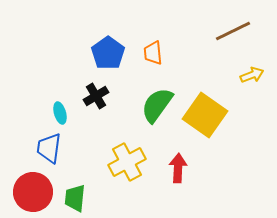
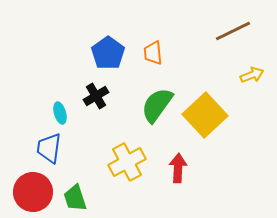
yellow square: rotated 12 degrees clockwise
green trapezoid: rotated 24 degrees counterclockwise
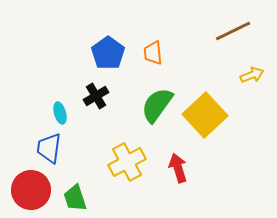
red arrow: rotated 20 degrees counterclockwise
red circle: moved 2 px left, 2 px up
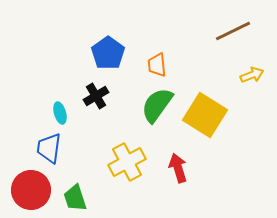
orange trapezoid: moved 4 px right, 12 px down
yellow square: rotated 15 degrees counterclockwise
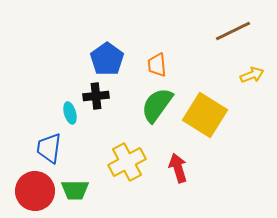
blue pentagon: moved 1 px left, 6 px down
black cross: rotated 25 degrees clockwise
cyan ellipse: moved 10 px right
red circle: moved 4 px right, 1 px down
green trapezoid: moved 8 px up; rotated 72 degrees counterclockwise
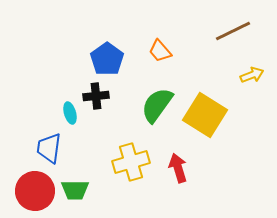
orange trapezoid: moved 3 px right, 14 px up; rotated 35 degrees counterclockwise
yellow cross: moved 4 px right; rotated 12 degrees clockwise
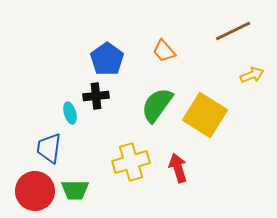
orange trapezoid: moved 4 px right
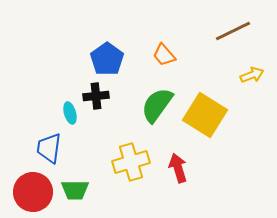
orange trapezoid: moved 4 px down
red circle: moved 2 px left, 1 px down
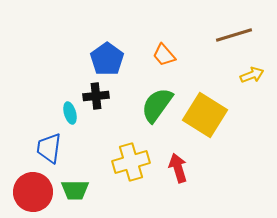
brown line: moved 1 px right, 4 px down; rotated 9 degrees clockwise
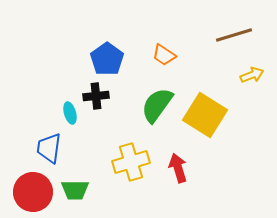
orange trapezoid: rotated 15 degrees counterclockwise
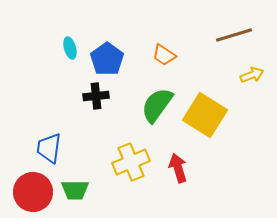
cyan ellipse: moved 65 px up
yellow cross: rotated 6 degrees counterclockwise
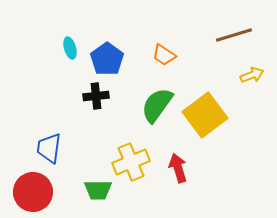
yellow square: rotated 21 degrees clockwise
green trapezoid: moved 23 px right
